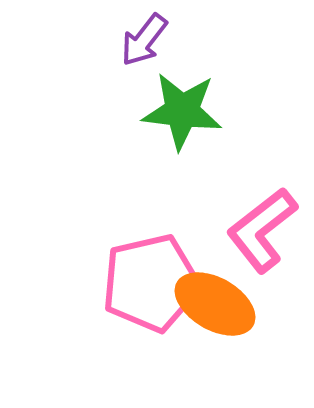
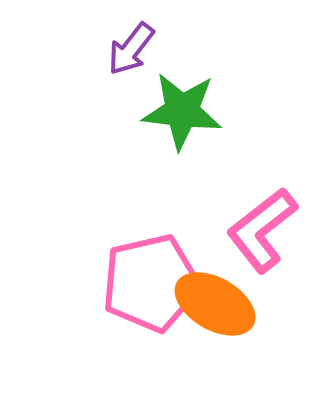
purple arrow: moved 13 px left, 9 px down
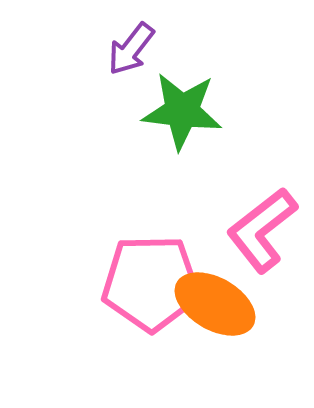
pink pentagon: rotated 12 degrees clockwise
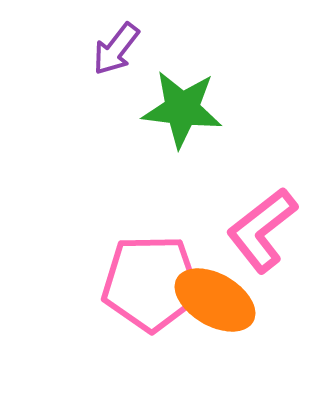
purple arrow: moved 15 px left
green star: moved 2 px up
orange ellipse: moved 4 px up
